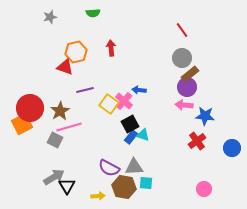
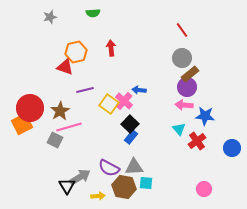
black square: rotated 18 degrees counterclockwise
cyan triangle: moved 36 px right, 6 px up; rotated 32 degrees clockwise
gray arrow: moved 26 px right
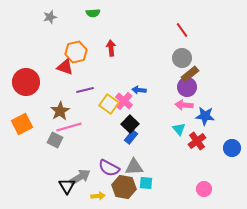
red circle: moved 4 px left, 26 px up
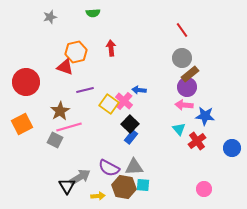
cyan square: moved 3 px left, 2 px down
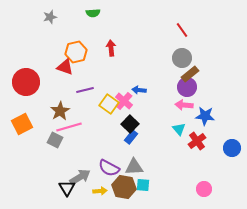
black triangle: moved 2 px down
yellow arrow: moved 2 px right, 5 px up
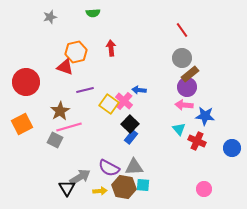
red cross: rotated 30 degrees counterclockwise
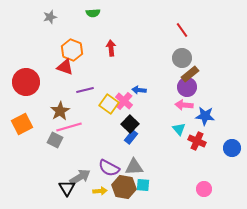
orange hexagon: moved 4 px left, 2 px up; rotated 25 degrees counterclockwise
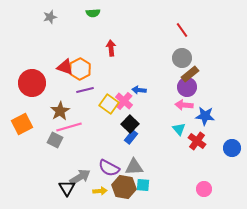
orange hexagon: moved 8 px right, 19 px down; rotated 10 degrees clockwise
red circle: moved 6 px right, 1 px down
red cross: rotated 12 degrees clockwise
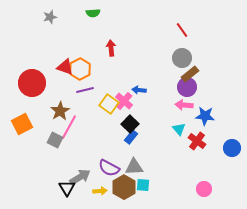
pink line: rotated 45 degrees counterclockwise
brown hexagon: rotated 20 degrees clockwise
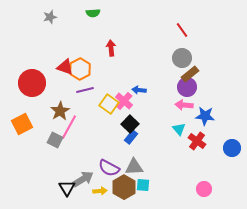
gray arrow: moved 3 px right, 2 px down
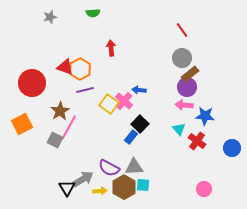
black square: moved 10 px right
